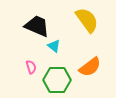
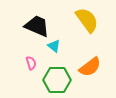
pink semicircle: moved 4 px up
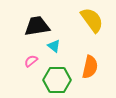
yellow semicircle: moved 5 px right
black trapezoid: rotated 32 degrees counterclockwise
pink semicircle: moved 2 px up; rotated 112 degrees counterclockwise
orange semicircle: rotated 40 degrees counterclockwise
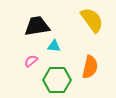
cyan triangle: rotated 32 degrees counterclockwise
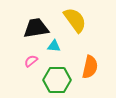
yellow semicircle: moved 17 px left
black trapezoid: moved 1 px left, 2 px down
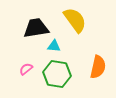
pink semicircle: moved 5 px left, 8 px down
orange semicircle: moved 8 px right
green hexagon: moved 6 px up; rotated 8 degrees clockwise
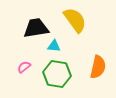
pink semicircle: moved 2 px left, 2 px up
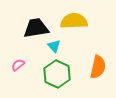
yellow semicircle: moved 1 px left, 1 px down; rotated 56 degrees counterclockwise
cyan triangle: rotated 40 degrees clockwise
pink semicircle: moved 6 px left, 2 px up
green hexagon: rotated 16 degrees clockwise
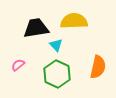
cyan triangle: moved 2 px right, 1 px up
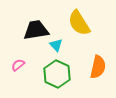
yellow semicircle: moved 5 px right, 2 px down; rotated 120 degrees counterclockwise
black trapezoid: moved 2 px down
